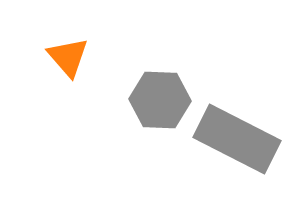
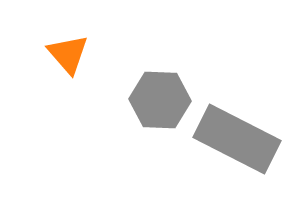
orange triangle: moved 3 px up
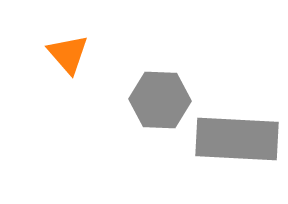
gray rectangle: rotated 24 degrees counterclockwise
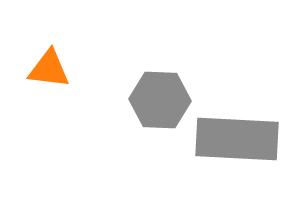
orange triangle: moved 19 px left, 15 px down; rotated 42 degrees counterclockwise
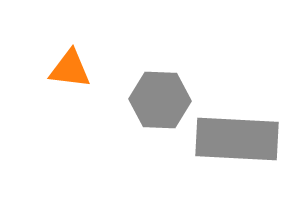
orange triangle: moved 21 px right
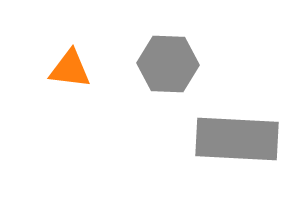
gray hexagon: moved 8 px right, 36 px up
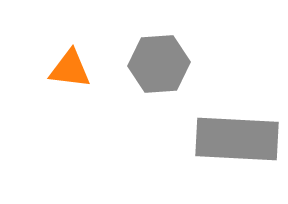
gray hexagon: moved 9 px left; rotated 6 degrees counterclockwise
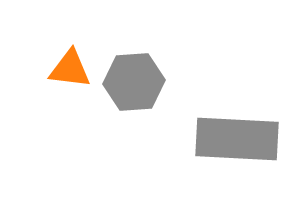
gray hexagon: moved 25 px left, 18 px down
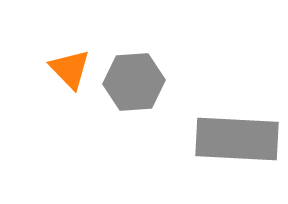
orange triangle: rotated 39 degrees clockwise
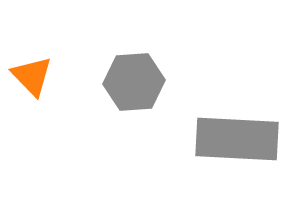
orange triangle: moved 38 px left, 7 px down
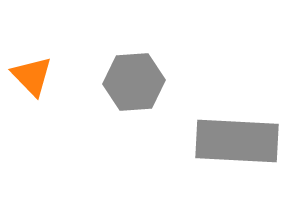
gray rectangle: moved 2 px down
